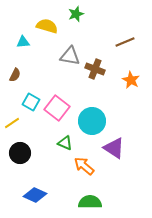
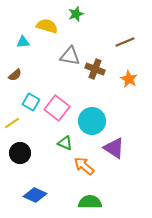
brown semicircle: rotated 24 degrees clockwise
orange star: moved 2 px left, 1 px up
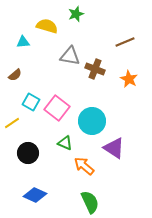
black circle: moved 8 px right
green semicircle: rotated 65 degrees clockwise
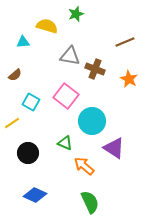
pink square: moved 9 px right, 12 px up
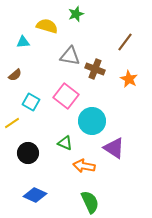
brown line: rotated 30 degrees counterclockwise
orange arrow: rotated 30 degrees counterclockwise
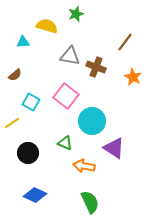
brown cross: moved 1 px right, 2 px up
orange star: moved 4 px right, 2 px up
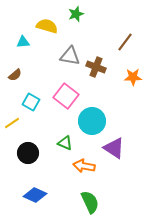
orange star: rotated 30 degrees counterclockwise
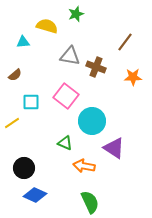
cyan square: rotated 30 degrees counterclockwise
black circle: moved 4 px left, 15 px down
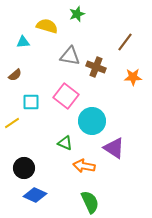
green star: moved 1 px right
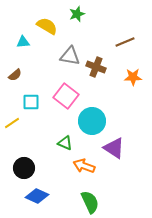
yellow semicircle: rotated 15 degrees clockwise
brown line: rotated 30 degrees clockwise
orange arrow: rotated 10 degrees clockwise
blue diamond: moved 2 px right, 1 px down
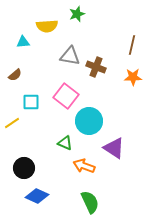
yellow semicircle: rotated 145 degrees clockwise
brown line: moved 7 px right, 3 px down; rotated 54 degrees counterclockwise
cyan circle: moved 3 px left
